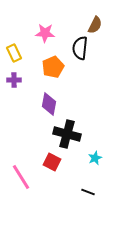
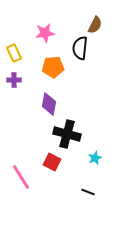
pink star: rotated 12 degrees counterclockwise
orange pentagon: rotated 20 degrees clockwise
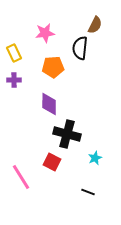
purple diamond: rotated 10 degrees counterclockwise
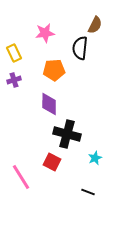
orange pentagon: moved 1 px right, 3 px down
purple cross: rotated 16 degrees counterclockwise
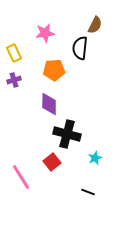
red square: rotated 24 degrees clockwise
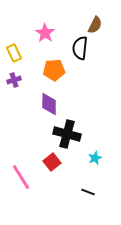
pink star: rotated 30 degrees counterclockwise
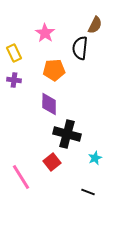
purple cross: rotated 24 degrees clockwise
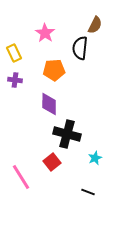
purple cross: moved 1 px right
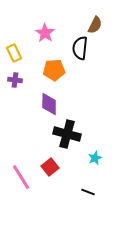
red square: moved 2 px left, 5 px down
